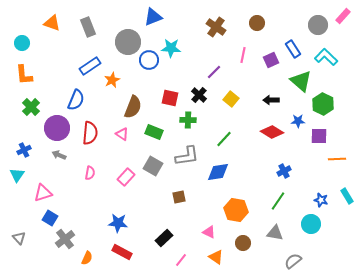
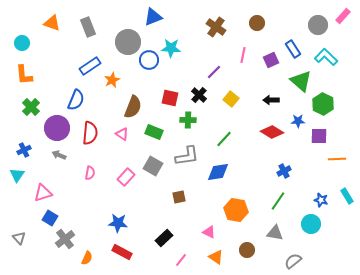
brown circle at (243, 243): moved 4 px right, 7 px down
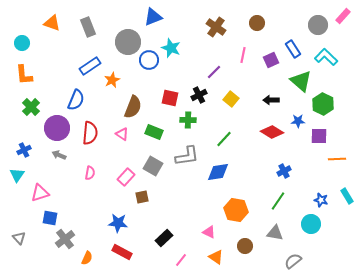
cyan star at (171, 48): rotated 18 degrees clockwise
black cross at (199, 95): rotated 21 degrees clockwise
pink triangle at (43, 193): moved 3 px left
brown square at (179, 197): moved 37 px left
blue square at (50, 218): rotated 21 degrees counterclockwise
brown circle at (247, 250): moved 2 px left, 4 px up
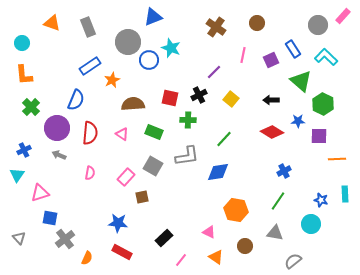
brown semicircle at (133, 107): moved 3 px up; rotated 115 degrees counterclockwise
cyan rectangle at (347, 196): moved 2 px left, 2 px up; rotated 28 degrees clockwise
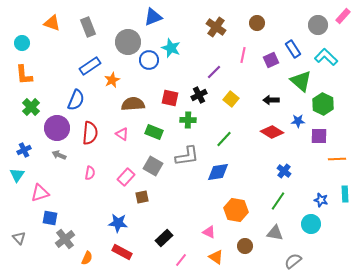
blue cross at (284, 171): rotated 24 degrees counterclockwise
